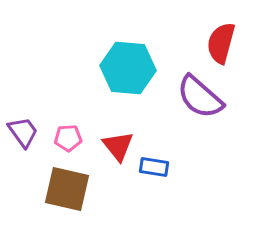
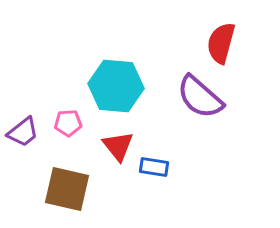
cyan hexagon: moved 12 px left, 18 px down
purple trapezoid: rotated 88 degrees clockwise
pink pentagon: moved 15 px up
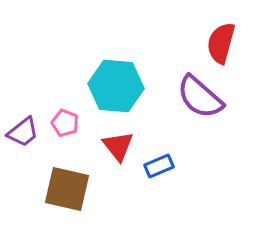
pink pentagon: moved 3 px left; rotated 24 degrees clockwise
blue rectangle: moved 5 px right, 1 px up; rotated 32 degrees counterclockwise
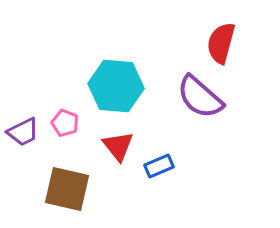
purple trapezoid: rotated 12 degrees clockwise
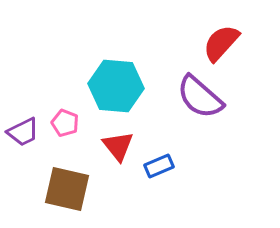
red semicircle: rotated 27 degrees clockwise
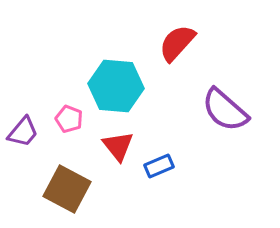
red semicircle: moved 44 px left
purple semicircle: moved 25 px right, 13 px down
pink pentagon: moved 4 px right, 4 px up
purple trapezoid: rotated 24 degrees counterclockwise
brown square: rotated 15 degrees clockwise
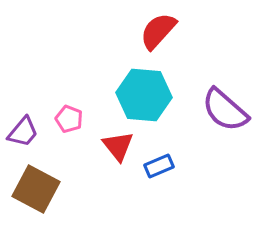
red semicircle: moved 19 px left, 12 px up
cyan hexagon: moved 28 px right, 9 px down
brown square: moved 31 px left
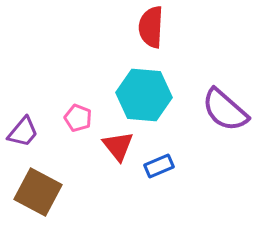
red semicircle: moved 7 px left, 4 px up; rotated 39 degrees counterclockwise
pink pentagon: moved 9 px right, 1 px up
brown square: moved 2 px right, 3 px down
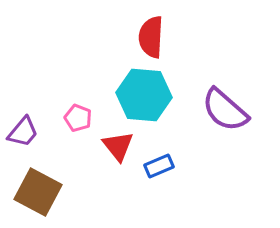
red semicircle: moved 10 px down
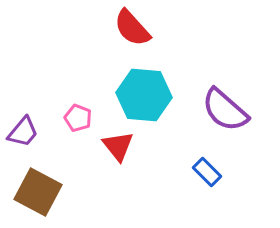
red semicircle: moved 19 px left, 9 px up; rotated 45 degrees counterclockwise
blue rectangle: moved 48 px right, 6 px down; rotated 68 degrees clockwise
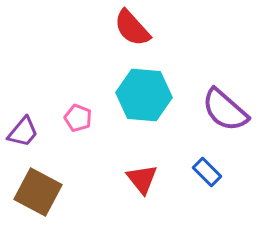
red triangle: moved 24 px right, 33 px down
